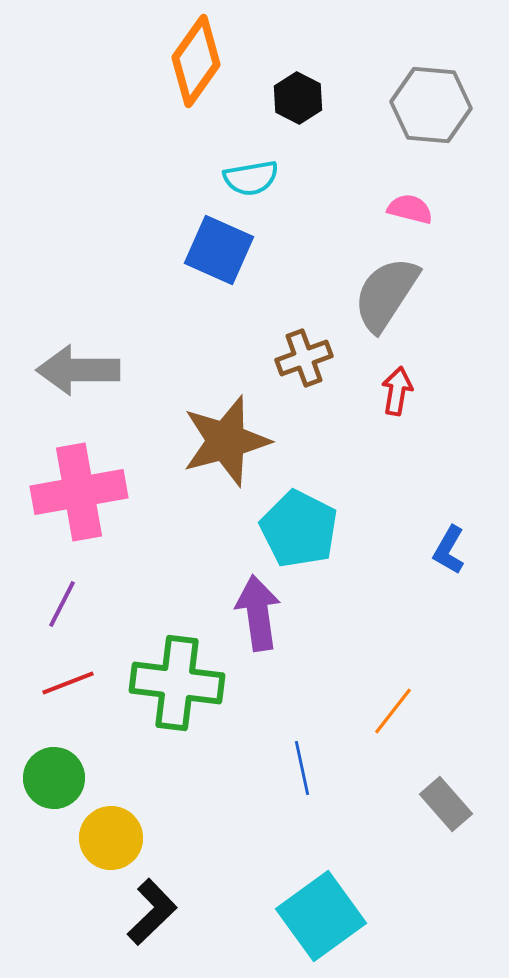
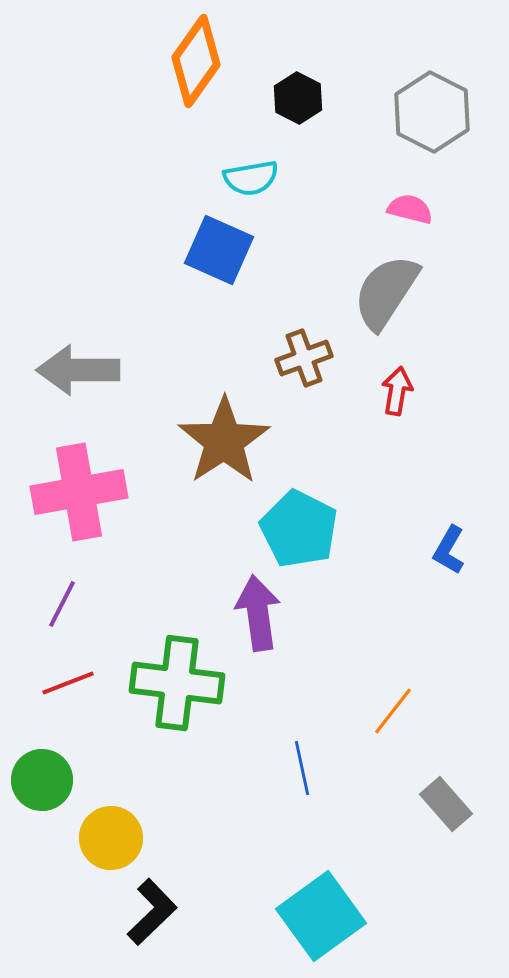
gray hexagon: moved 1 px right, 7 px down; rotated 22 degrees clockwise
gray semicircle: moved 2 px up
brown star: moved 2 px left; rotated 18 degrees counterclockwise
green circle: moved 12 px left, 2 px down
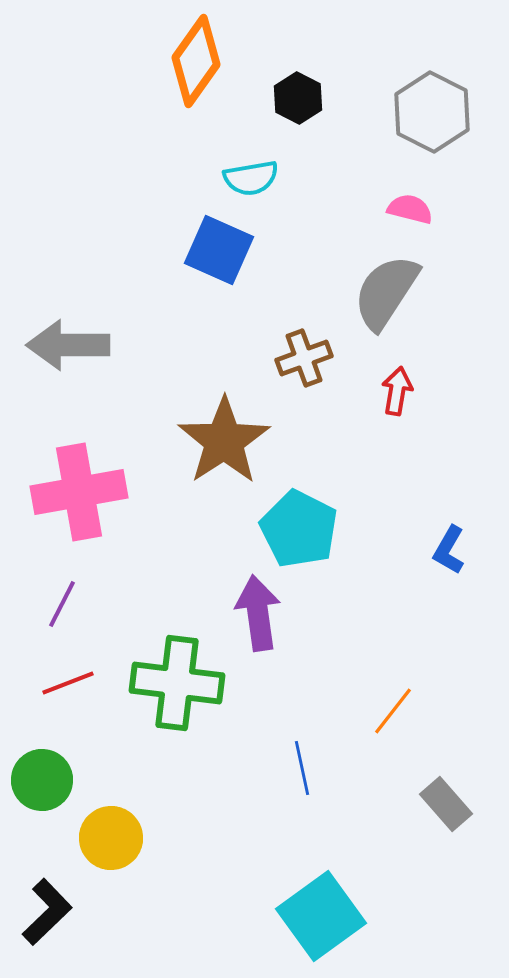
gray arrow: moved 10 px left, 25 px up
black L-shape: moved 105 px left
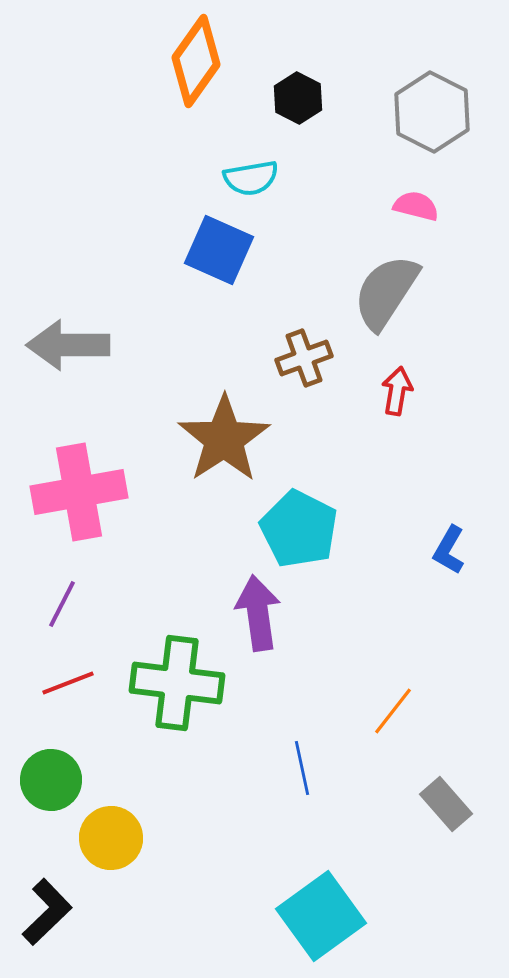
pink semicircle: moved 6 px right, 3 px up
brown star: moved 2 px up
green circle: moved 9 px right
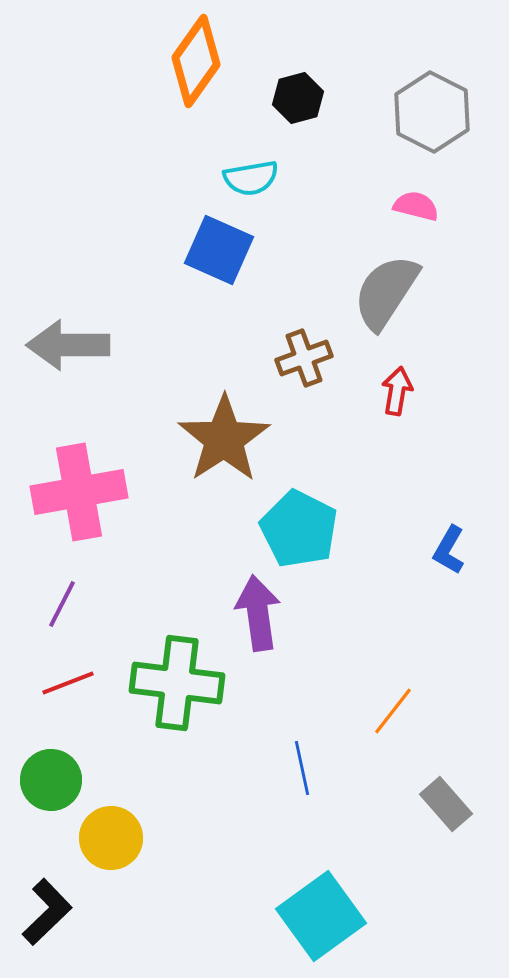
black hexagon: rotated 18 degrees clockwise
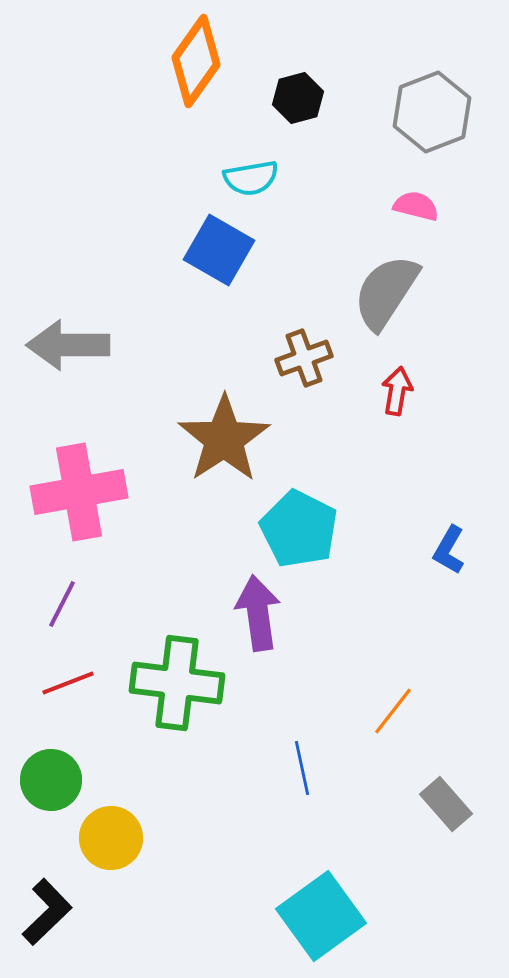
gray hexagon: rotated 12 degrees clockwise
blue square: rotated 6 degrees clockwise
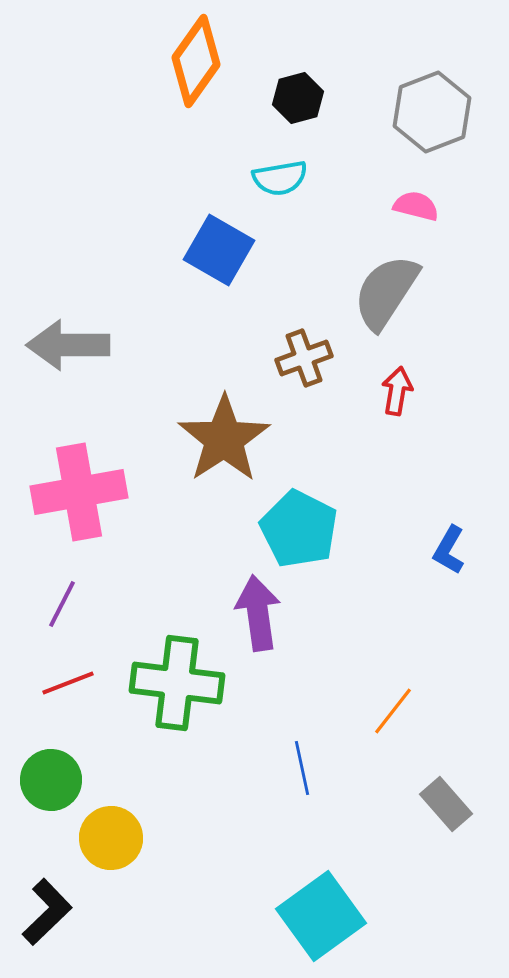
cyan semicircle: moved 29 px right
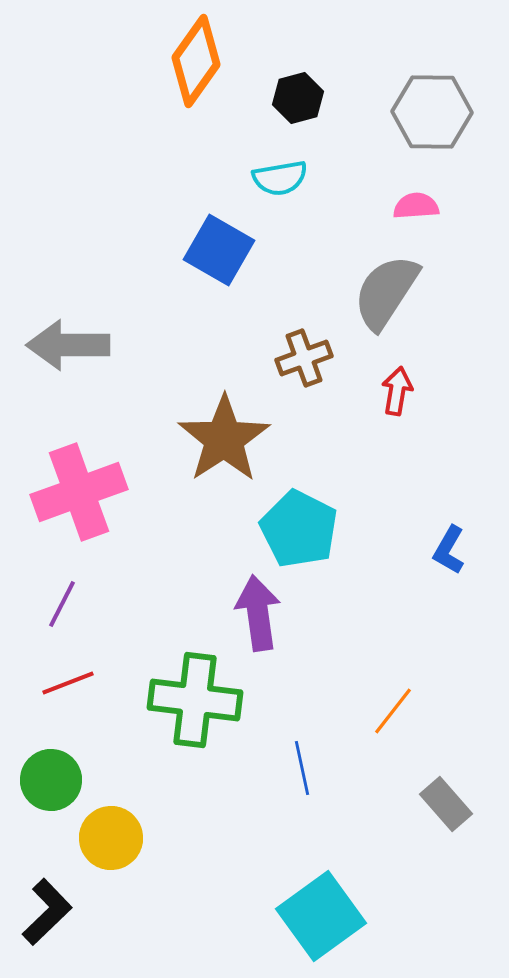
gray hexagon: rotated 22 degrees clockwise
pink semicircle: rotated 18 degrees counterclockwise
pink cross: rotated 10 degrees counterclockwise
green cross: moved 18 px right, 17 px down
